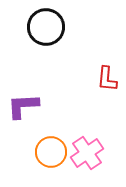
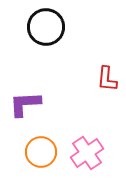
purple L-shape: moved 2 px right, 2 px up
orange circle: moved 10 px left
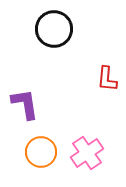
black circle: moved 8 px right, 2 px down
purple L-shape: rotated 84 degrees clockwise
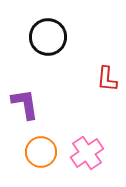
black circle: moved 6 px left, 8 px down
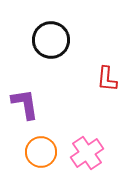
black circle: moved 3 px right, 3 px down
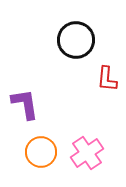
black circle: moved 25 px right
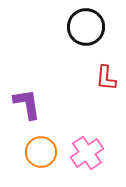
black circle: moved 10 px right, 13 px up
red L-shape: moved 1 px left, 1 px up
purple L-shape: moved 2 px right
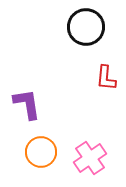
pink cross: moved 3 px right, 5 px down
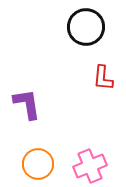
red L-shape: moved 3 px left
orange circle: moved 3 px left, 12 px down
pink cross: moved 8 px down; rotated 12 degrees clockwise
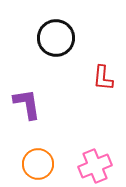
black circle: moved 30 px left, 11 px down
pink cross: moved 5 px right
